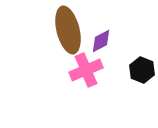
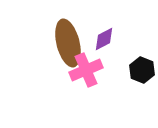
brown ellipse: moved 13 px down
purple diamond: moved 3 px right, 2 px up
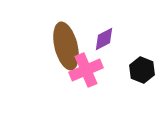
brown ellipse: moved 2 px left, 3 px down
